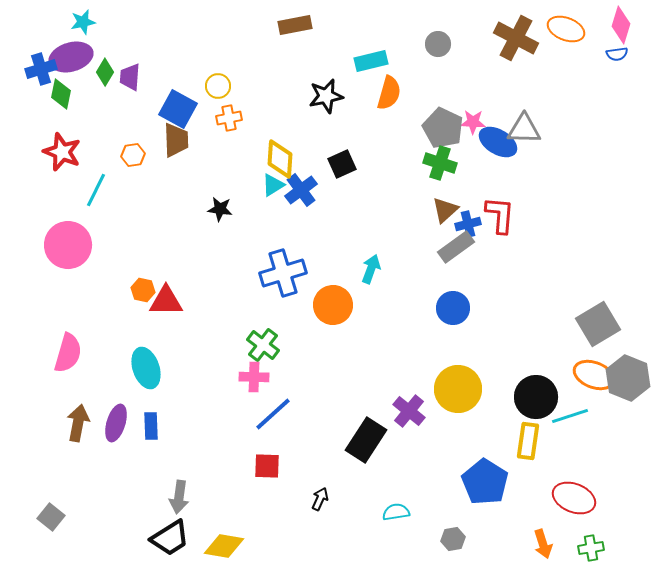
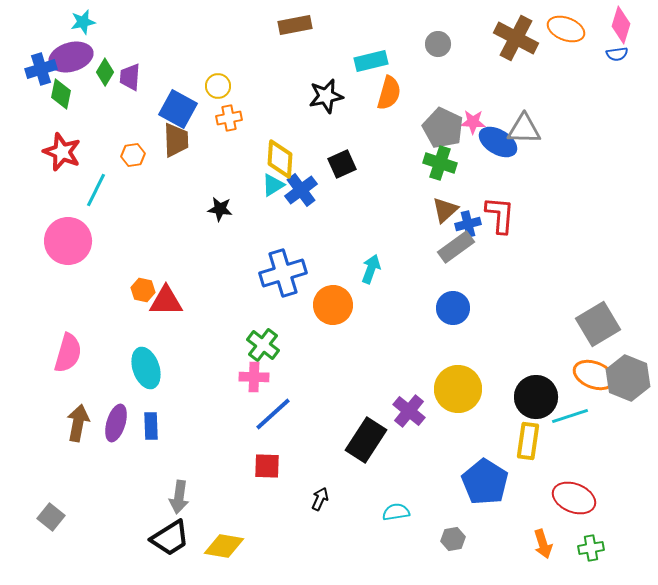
pink circle at (68, 245): moved 4 px up
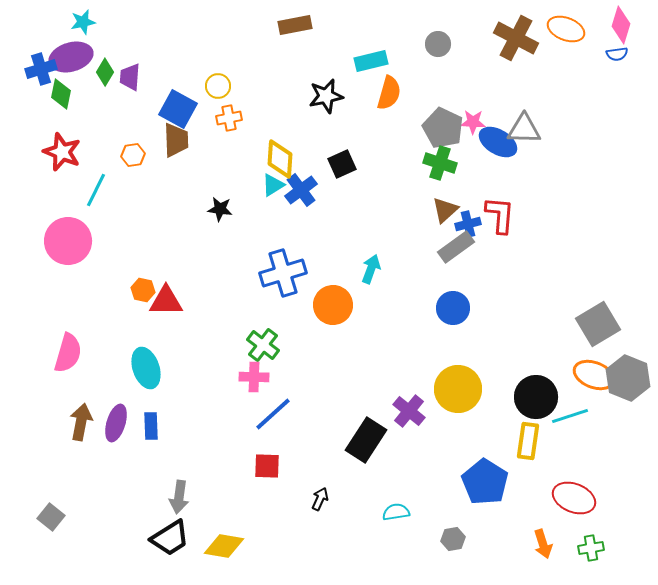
brown arrow at (78, 423): moved 3 px right, 1 px up
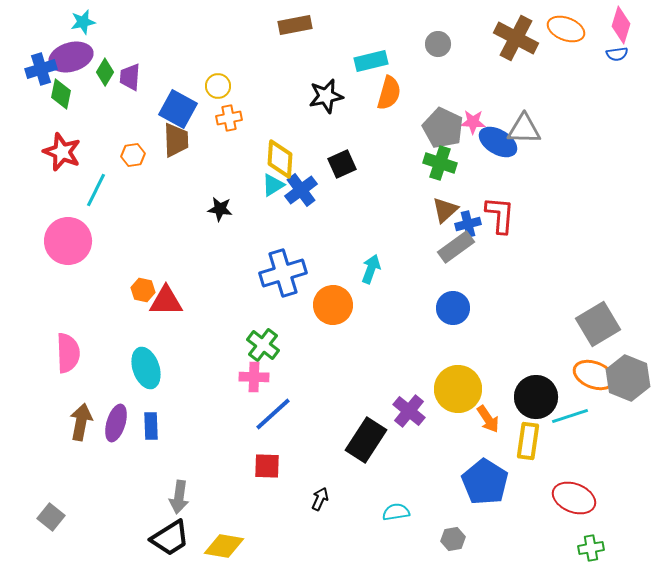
pink semicircle at (68, 353): rotated 18 degrees counterclockwise
orange arrow at (543, 544): moved 55 px left, 125 px up; rotated 16 degrees counterclockwise
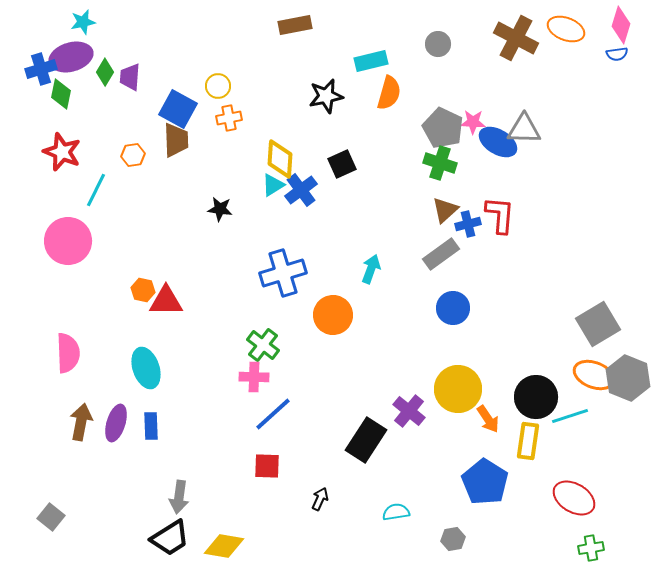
gray rectangle at (456, 247): moved 15 px left, 7 px down
orange circle at (333, 305): moved 10 px down
red ellipse at (574, 498): rotated 9 degrees clockwise
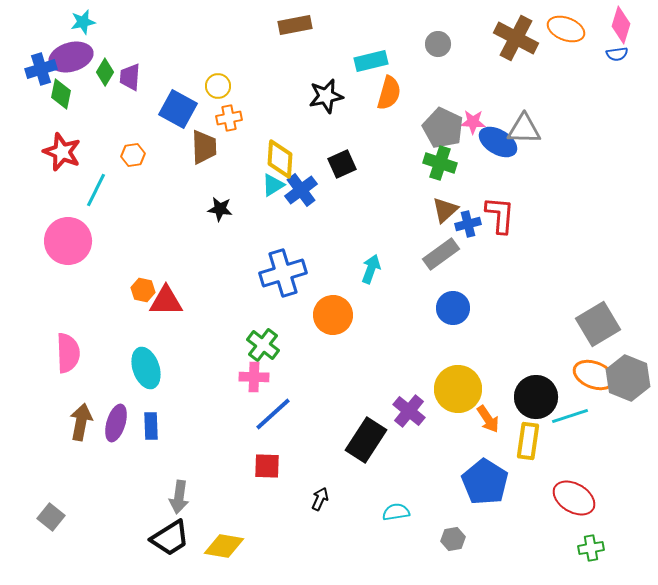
brown trapezoid at (176, 140): moved 28 px right, 7 px down
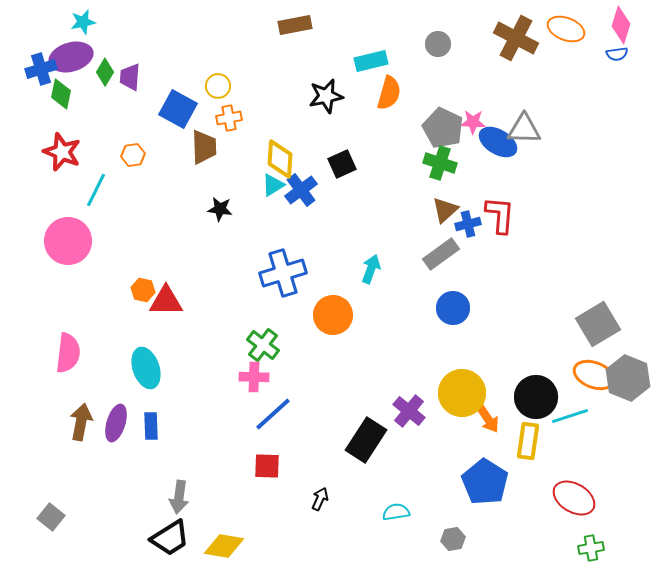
pink semicircle at (68, 353): rotated 9 degrees clockwise
yellow circle at (458, 389): moved 4 px right, 4 px down
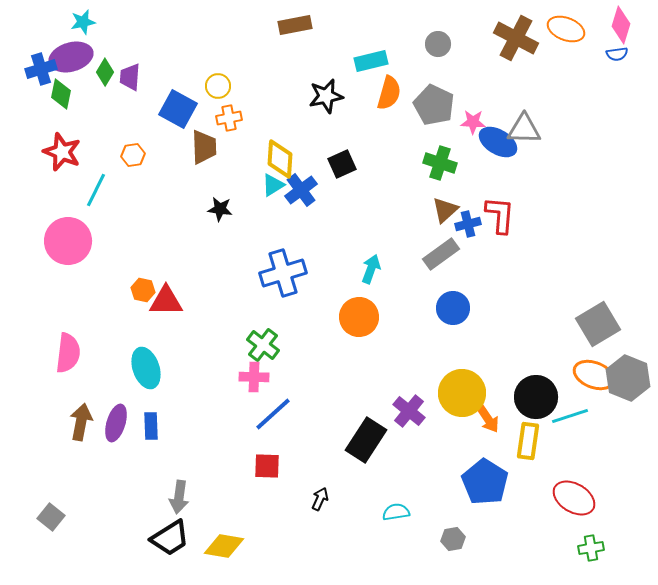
gray pentagon at (443, 128): moved 9 px left, 23 px up
orange circle at (333, 315): moved 26 px right, 2 px down
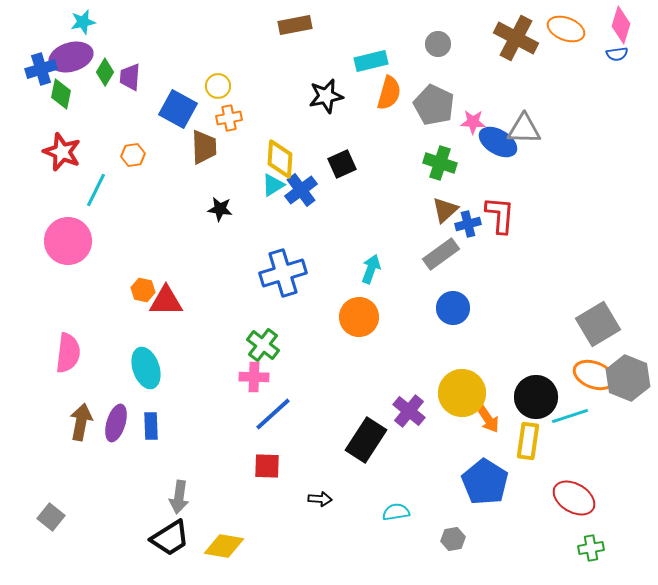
black arrow at (320, 499): rotated 70 degrees clockwise
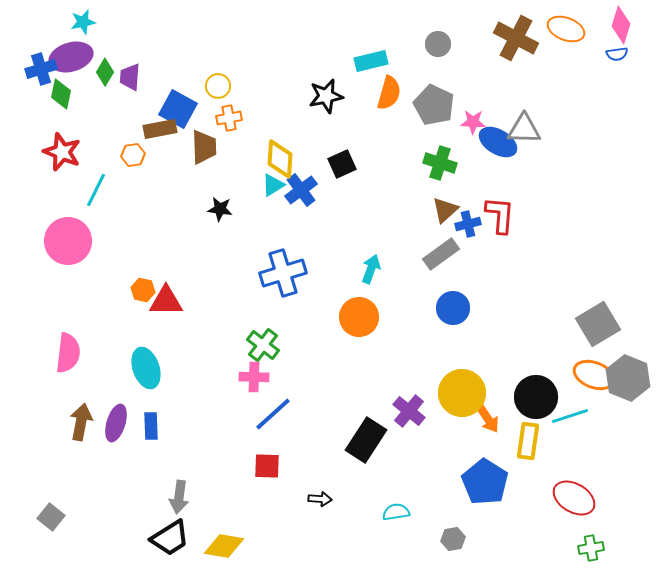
brown rectangle at (295, 25): moved 135 px left, 104 px down
